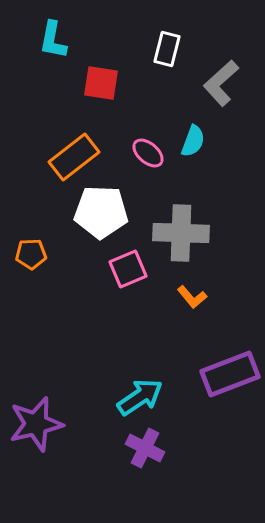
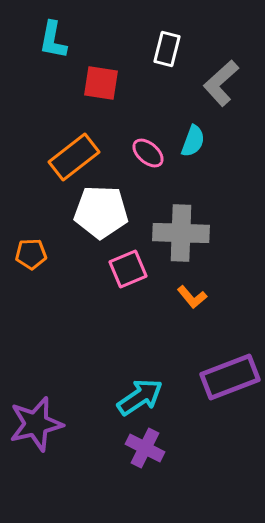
purple rectangle: moved 3 px down
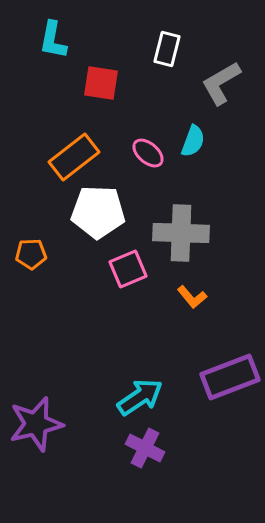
gray L-shape: rotated 12 degrees clockwise
white pentagon: moved 3 px left
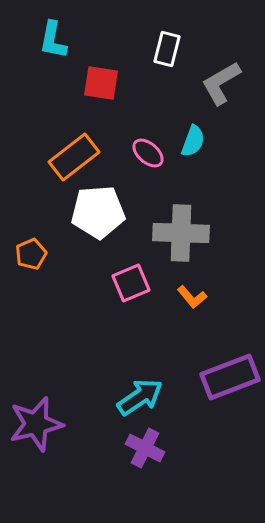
white pentagon: rotated 6 degrees counterclockwise
orange pentagon: rotated 20 degrees counterclockwise
pink square: moved 3 px right, 14 px down
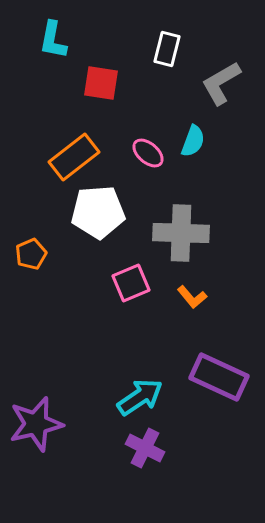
purple rectangle: moved 11 px left; rotated 46 degrees clockwise
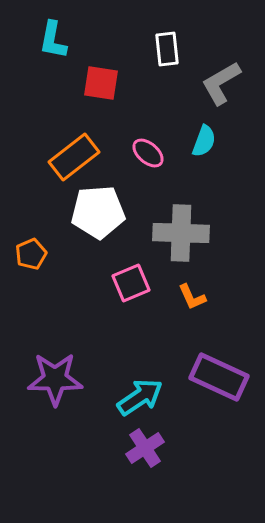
white rectangle: rotated 20 degrees counterclockwise
cyan semicircle: moved 11 px right
orange L-shape: rotated 16 degrees clockwise
purple star: moved 19 px right, 45 px up; rotated 14 degrees clockwise
purple cross: rotated 30 degrees clockwise
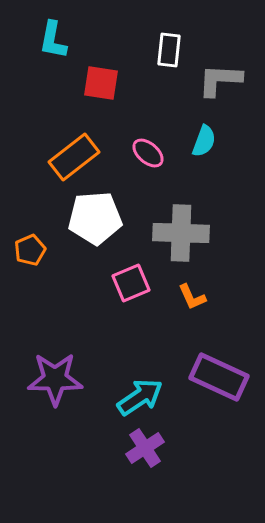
white rectangle: moved 2 px right, 1 px down; rotated 12 degrees clockwise
gray L-shape: moved 1 px left, 3 px up; rotated 33 degrees clockwise
white pentagon: moved 3 px left, 6 px down
orange pentagon: moved 1 px left, 4 px up
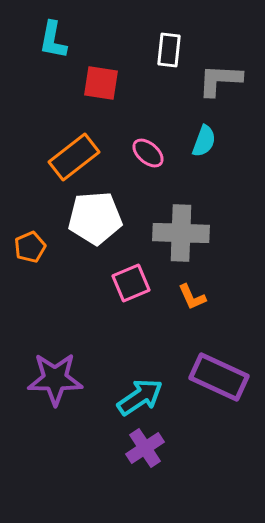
orange pentagon: moved 3 px up
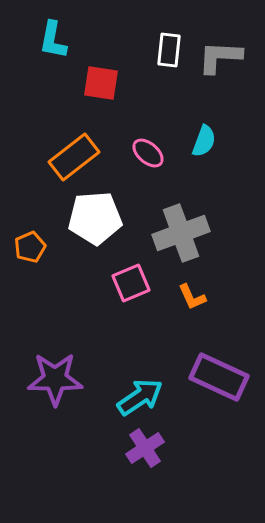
gray L-shape: moved 23 px up
gray cross: rotated 22 degrees counterclockwise
